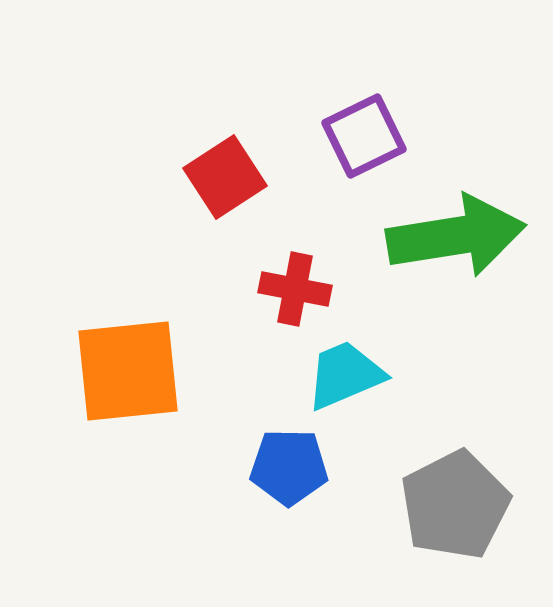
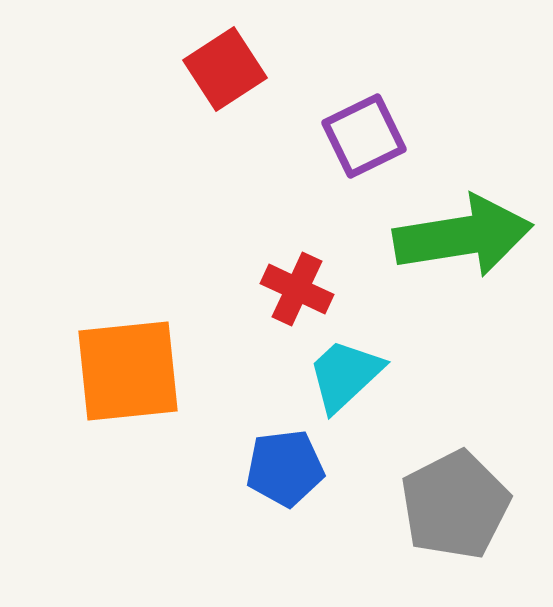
red square: moved 108 px up
green arrow: moved 7 px right
red cross: moved 2 px right; rotated 14 degrees clockwise
cyan trapezoid: rotated 20 degrees counterclockwise
blue pentagon: moved 4 px left, 1 px down; rotated 8 degrees counterclockwise
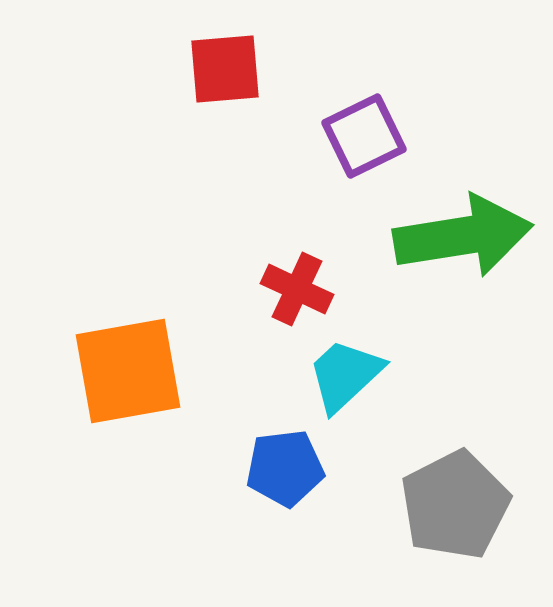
red square: rotated 28 degrees clockwise
orange square: rotated 4 degrees counterclockwise
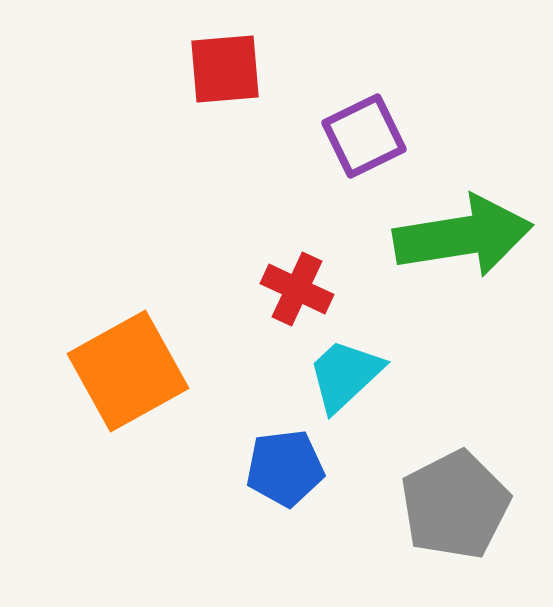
orange square: rotated 19 degrees counterclockwise
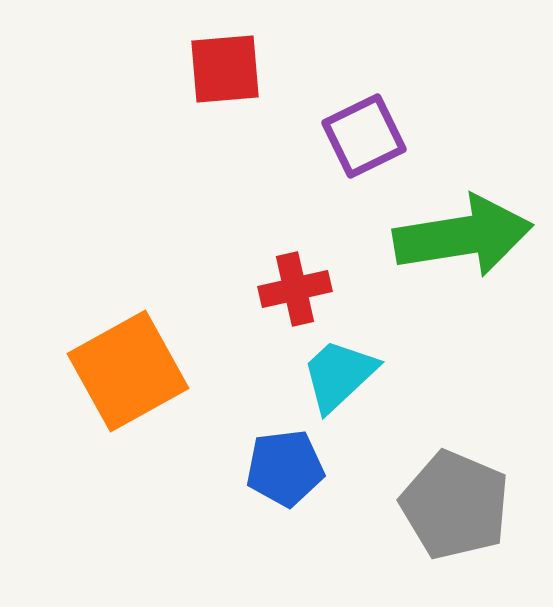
red cross: moved 2 px left; rotated 38 degrees counterclockwise
cyan trapezoid: moved 6 px left
gray pentagon: rotated 22 degrees counterclockwise
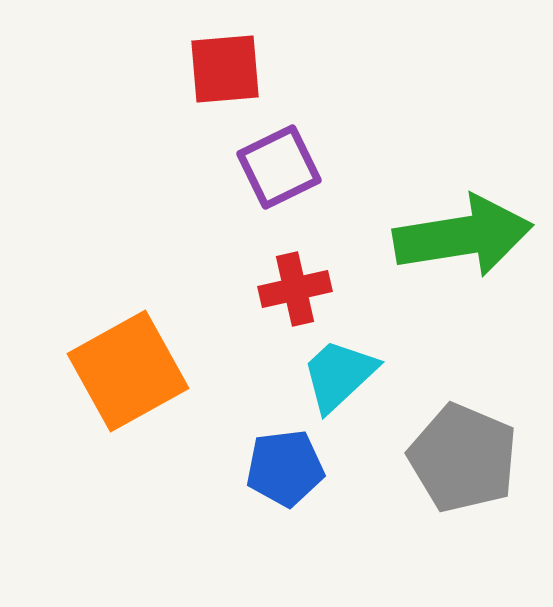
purple square: moved 85 px left, 31 px down
gray pentagon: moved 8 px right, 47 px up
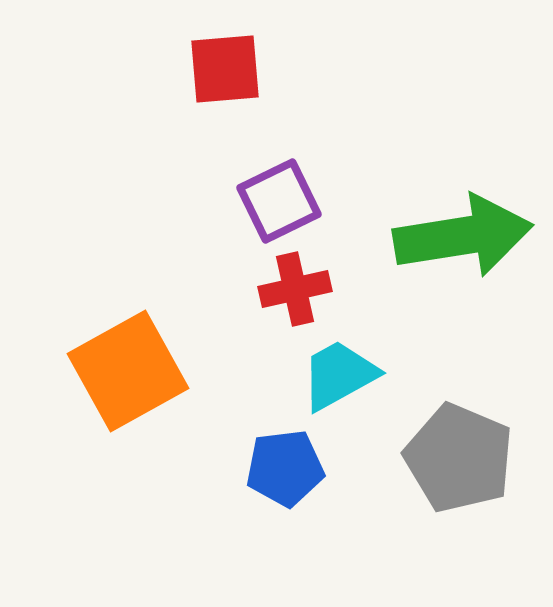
purple square: moved 34 px down
cyan trapezoid: rotated 14 degrees clockwise
gray pentagon: moved 4 px left
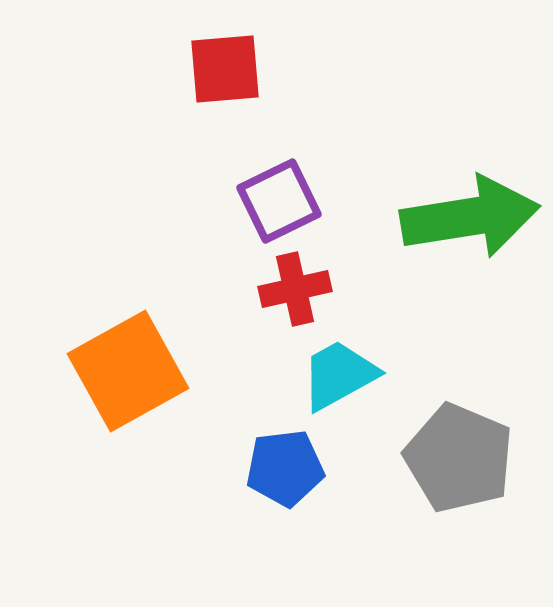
green arrow: moved 7 px right, 19 px up
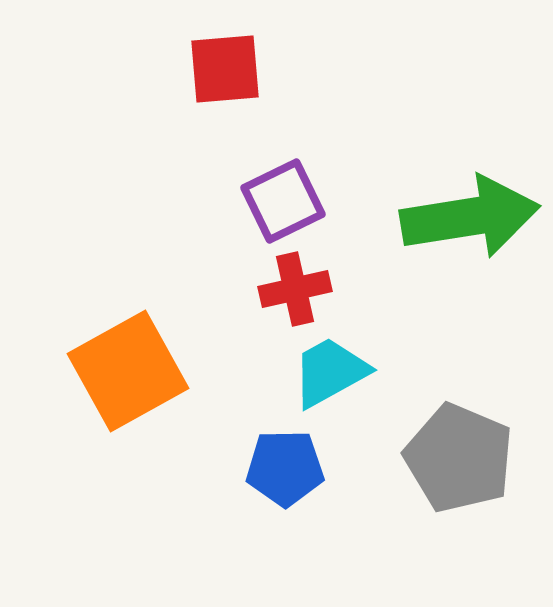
purple square: moved 4 px right
cyan trapezoid: moved 9 px left, 3 px up
blue pentagon: rotated 6 degrees clockwise
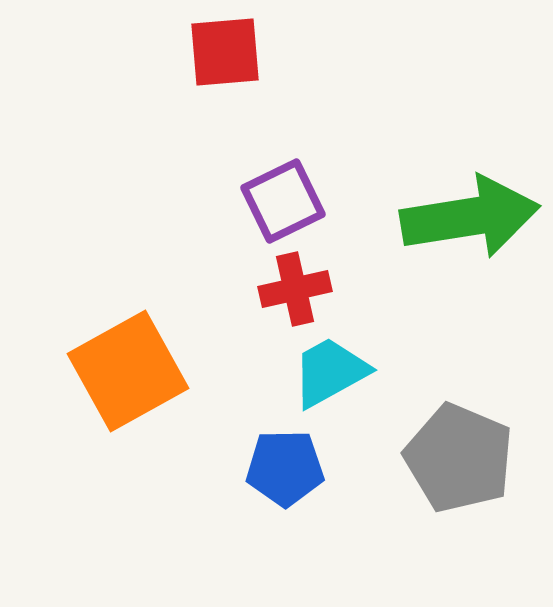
red square: moved 17 px up
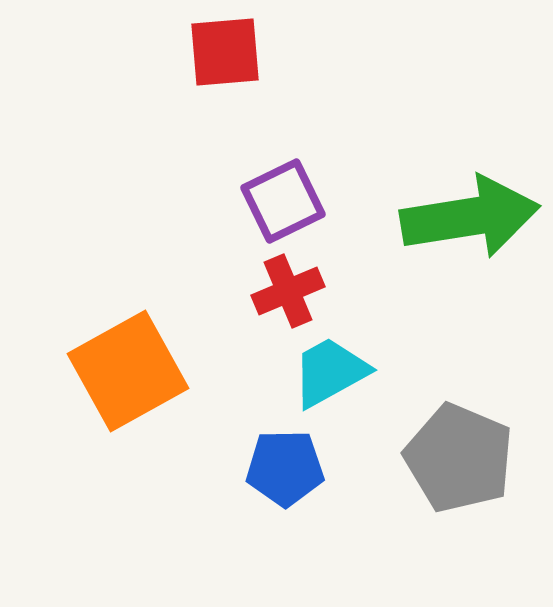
red cross: moved 7 px left, 2 px down; rotated 10 degrees counterclockwise
